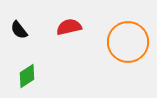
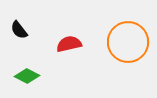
red semicircle: moved 17 px down
green diamond: rotated 60 degrees clockwise
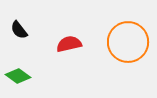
green diamond: moved 9 px left; rotated 10 degrees clockwise
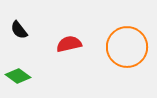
orange circle: moved 1 px left, 5 px down
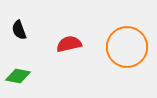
black semicircle: rotated 18 degrees clockwise
green diamond: rotated 25 degrees counterclockwise
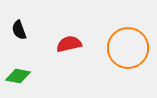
orange circle: moved 1 px right, 1 px down
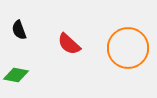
red semicircle: rotated 125 degrees counterclockwise
green diamond: moved 2 px left, 1 px up
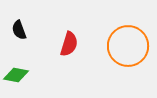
red semicircle: rotated 115 degrees counterclockwise
orange circle: moved 2 px up
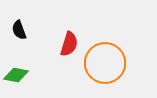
orange circle: moved 23 px left, 17 px down
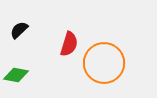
black semicircle: rotated 66 degrees clockwise
orange circle: moved 1 px left
